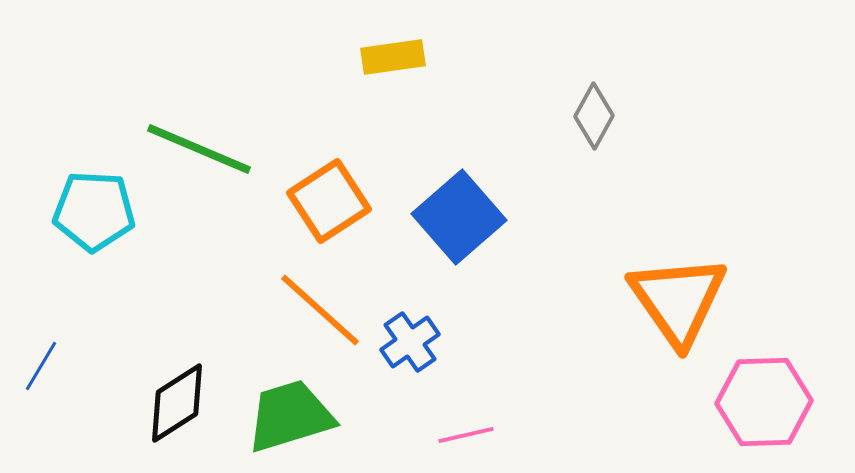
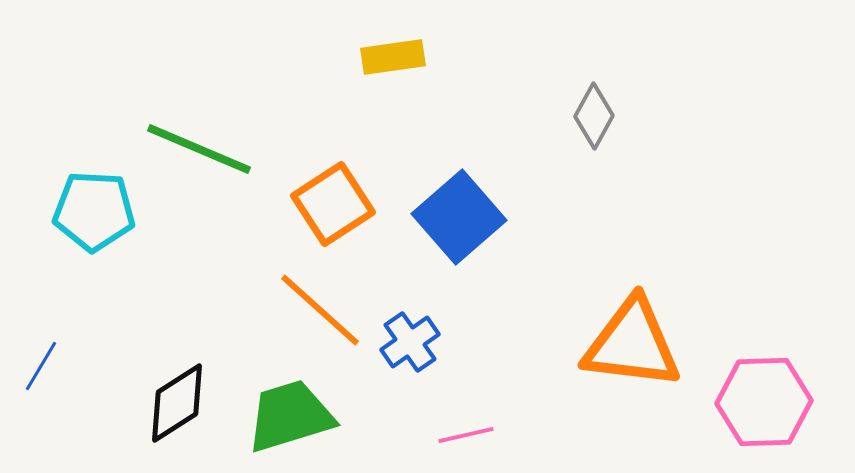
orange square: moved 4 px right, 3 px down
orange triangle: moved 46 px left, 44 px down; rotated 48 degrees counterclockwise
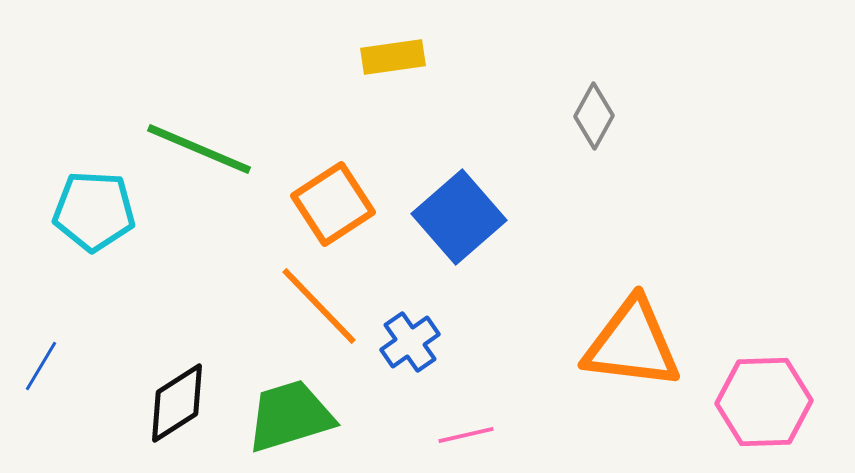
orange line: moved 1 px left, 4 px up; rotated 4 degrees clockwise
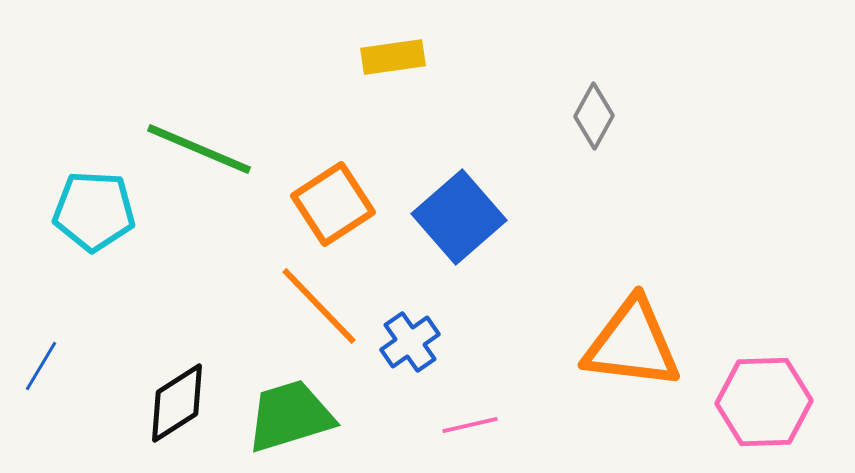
pink line: moved 4 px right, 10 px up
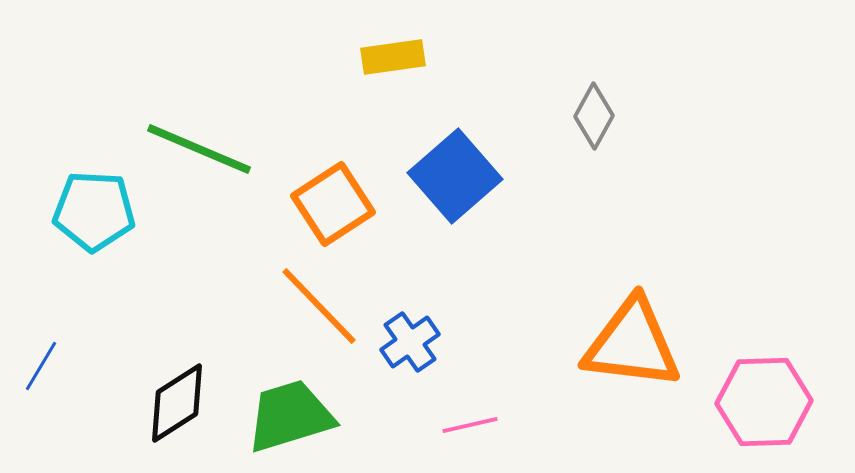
blue square: moved 4 px left, 41 px up
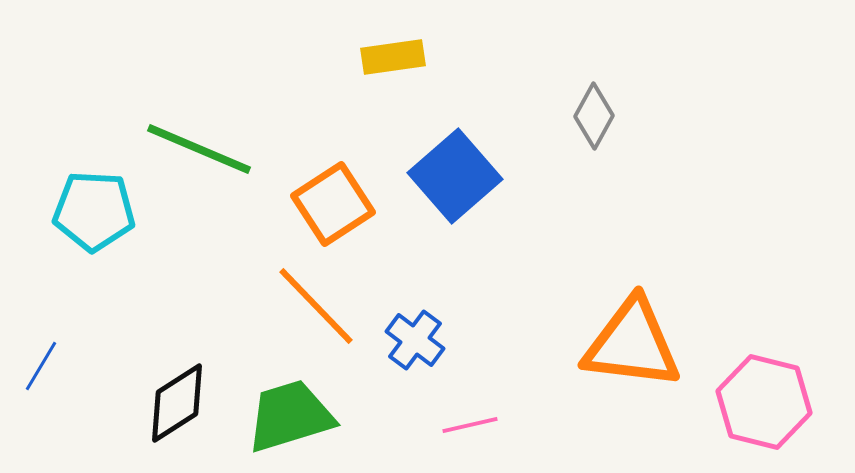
orange line: moved 3 px left
blue cross: moved 5 px right, 2 px up; rotated 18 degrees counterclockwise
pink hexagon: rotated 16 degrees clockwise
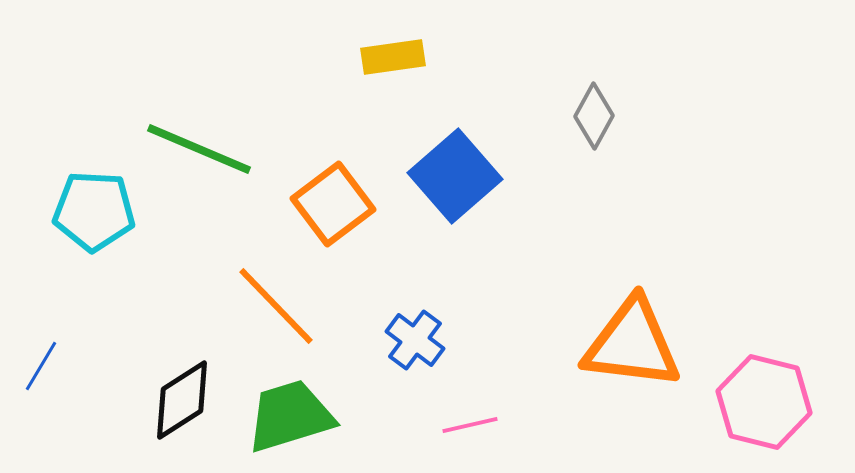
orange square: rotated 4 degrees counterclockwise
orange line: moved 40 px left
black diamond: moved 5 px right, 3 px up
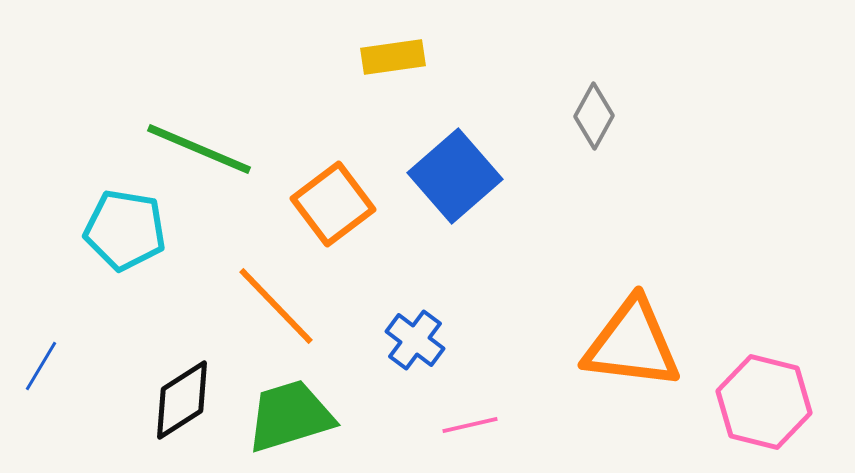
cyan pentagon: moved 31 px right, 19 px down; rotated 6 degrees clockwise
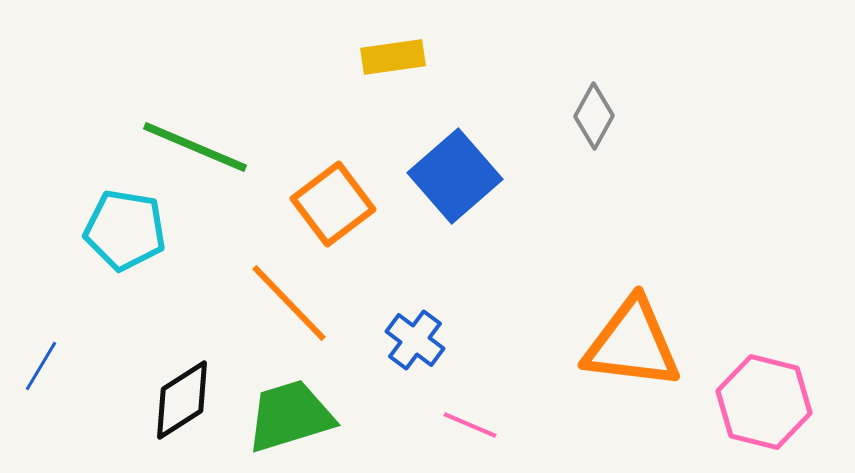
green line: moved 4 px left, 2 px up
orange line: moved 13 px right, 3 px up
pink line: rotated 36 degrees clockwise
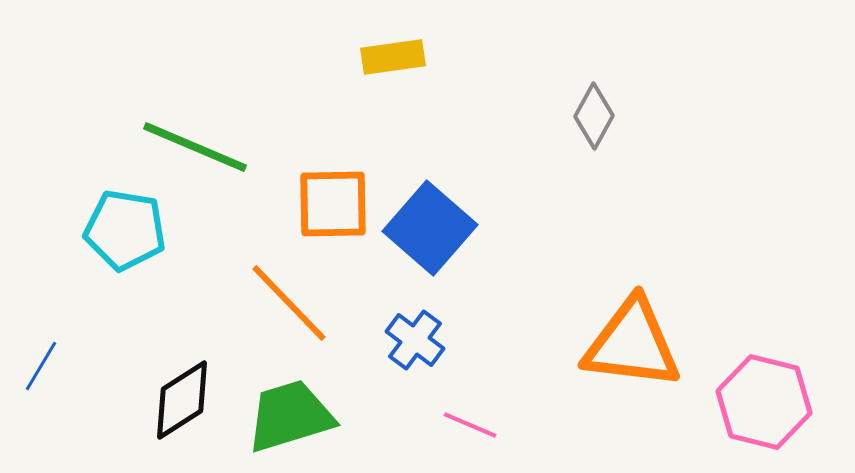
blue square: moved 25 px left, 52 px down; rotated 8 degrees counterclockwise
orange square: rotated 36 degrees clockwise
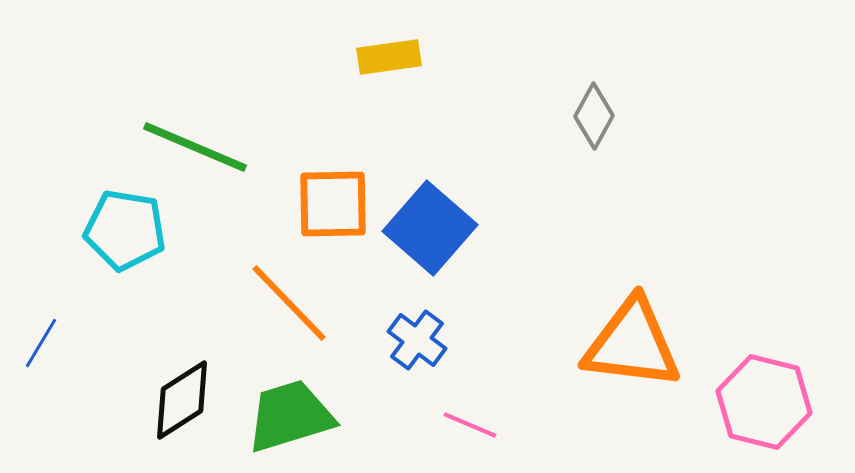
yellow rectangle: moved 4 px left
blue cross: moved 2 px right
blue line: moved 23 px up
